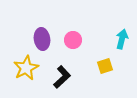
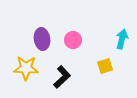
yellow star: rotated 30 degrees clockwise
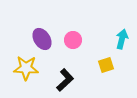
purple ellipse: rotated 25 degrees counterclockwise
yellow square: moved 1 px right, 1 px up
black L-shape: moved 3 px right, 3 px down
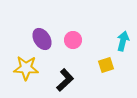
cyan arrow: moved 1 px right, 2 px down
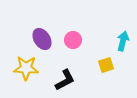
black L-shape: rotated 15 degrees clockwise
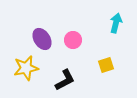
cyan arrow: moved 7 px left, 18 px up
yellow star: rotated 15 degrees counterclockwise
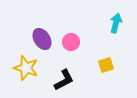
pink circle: moved 2 px left, 2 px down
yellow star: rotated 30 degrees clockwise
black L-shape: moved 1 px left
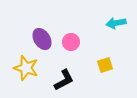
cyan arrow: rotated 114 degrees counterclockwise
yellow square: moved 1 px left
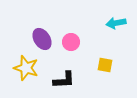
yellow square: rotated 28 degrees clockwise
black L-shape: rotated 25 degrees clockwise
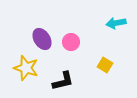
yellow square: rotated 21 degrees clockwise
black L-shape: moved 1 px left, 1 px down; rotated 10 degrees counterclockwise
